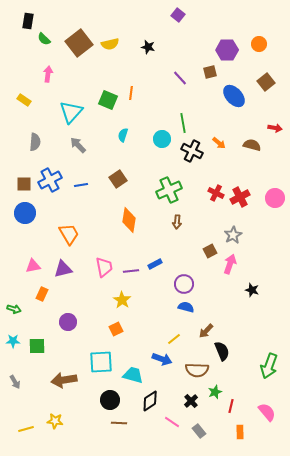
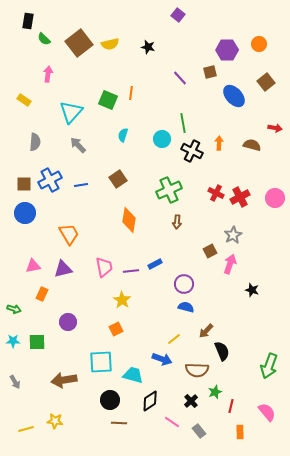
orange arrow at (219, 143): rotated 128 degrees counterclockwise
green square at (37, 346): moved 4 px up
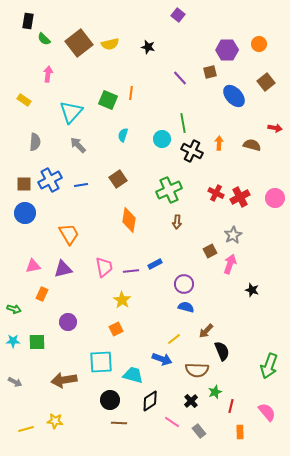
gray arrow at (15, 382): rotated 32 degrees counterclockwise
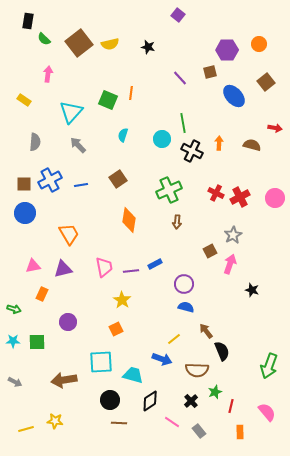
brown arrow at (206, 331): rotated 98 degrees clockwise
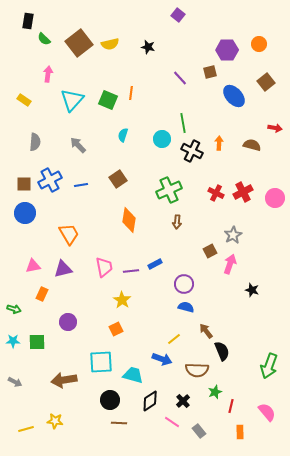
cyan triangle at (71, 112): moved 1 px right, 12 px up
red cross at (240, 197): moved 3 px right, 5 px up
black cross at (191, 401): moved 8 px left
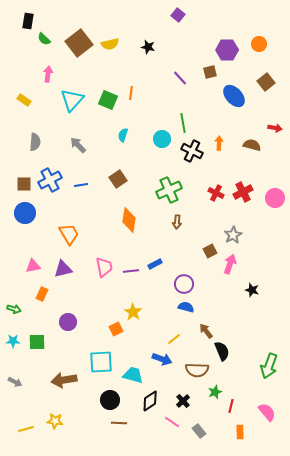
yellow star at (122, 300): moved 11 px right, 12 px down
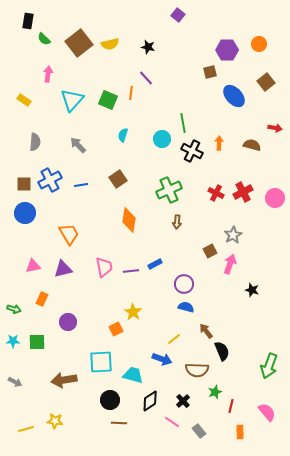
purple line at (180, 78): moved 34 px left
orange rectangle at (42, 294): moved 5 px down
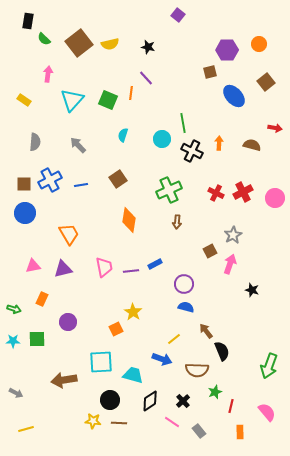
green square at (37, 342): moved 3 px up
gray arrow at (15, 382): moved 1 px right, 11 px down
yellow star at (55, 421): moved 38 px right
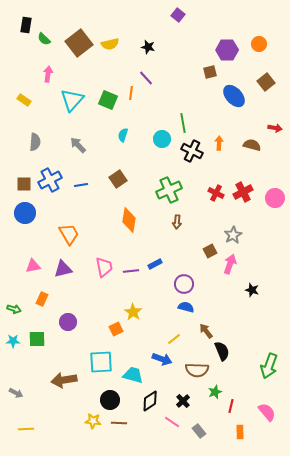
black rectangle at (28, 21): moved 2 px left, 4 px down
yellow line at (26, 429): rotated 14 degrees clockwise
